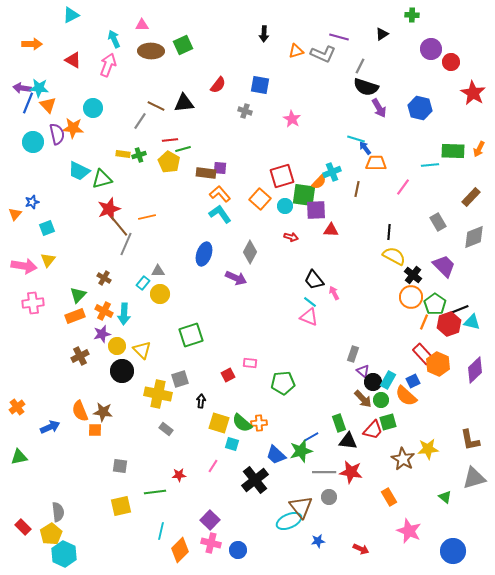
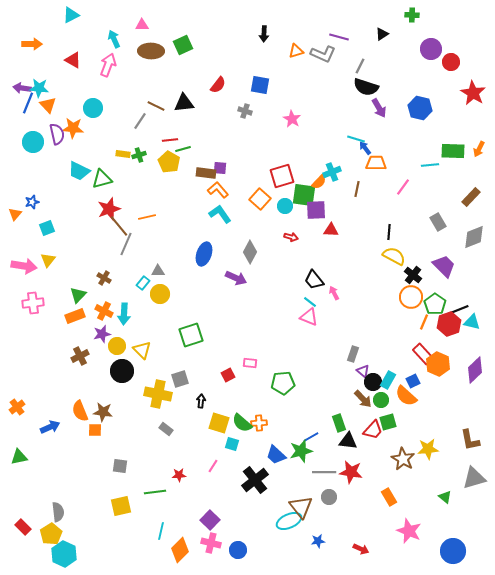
orange L-shape at (220, 194): moved 2 px left, 4 px up
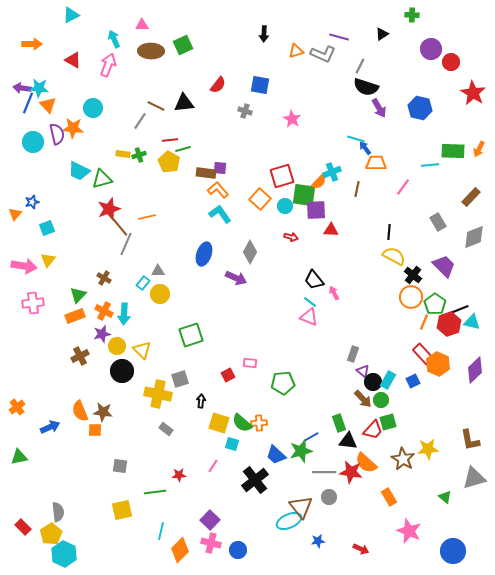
orange semicircle at (406, 396): moved 40 px left, 67 px down
yellow square at (121, 506): moved 1 px right, 4 px down
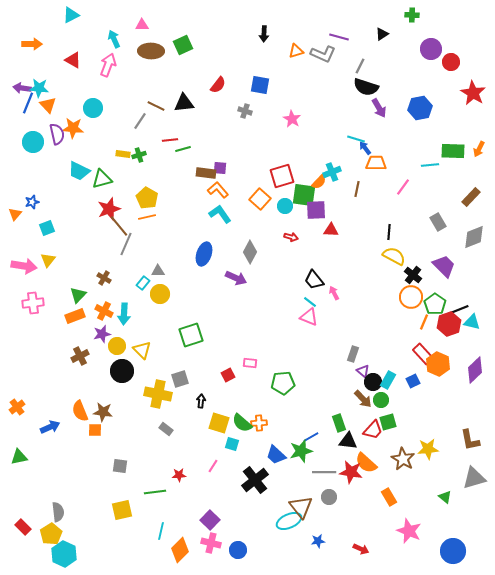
blue hexagon at (420, 108): rotated 25 degrees counterclockwise
yellow pentagon at (169, 162): moved 22 px left, 36 px down
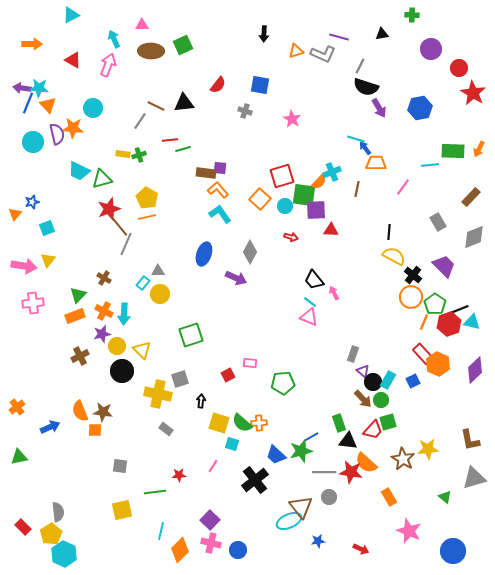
black triangle at (382, 34): rotated 24 degrees clockwise
red circle at (451, 62): moved 8 px right, 6 px down
